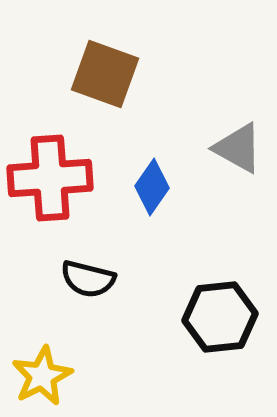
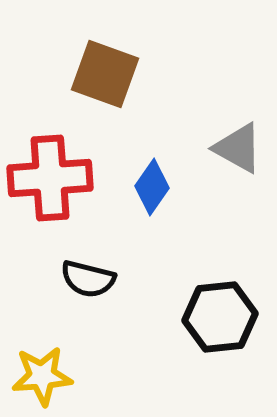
yellow star: rotated 22 degrees clockwise
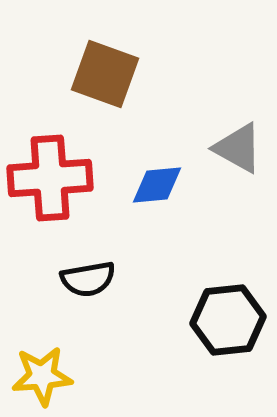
blue diamond: moved 5 px right, 2 px up; rotated 50 degrees clockwise
black semicircle: rotated 24 degrees counterclockwise
black hexagon: moved 8 px right, 3 px down
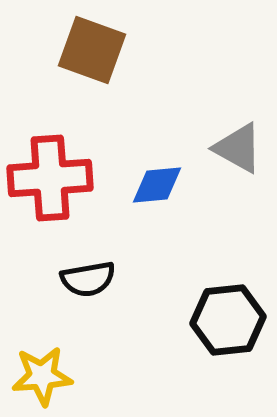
brown square: moved 13 px left, 24 px up
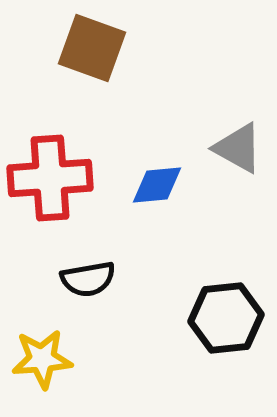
brown square: moved 2 px up
black hexagon: moved 2 px left, 2 px up
yellow star: moved 17 px up
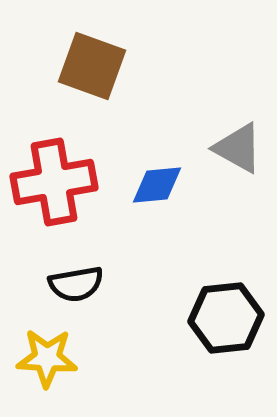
brown square: moved 18 px down
red cross: moved 4 px right, 4 px down; rotated 6 degrees counterclockwise
black semicircle: moved 12 px left, 5 px down
yellow star: moved 5 px right, 1 px up; rotated 8 degrees clockwise
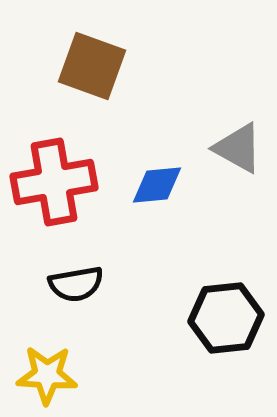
yellow star: moved 17 px down
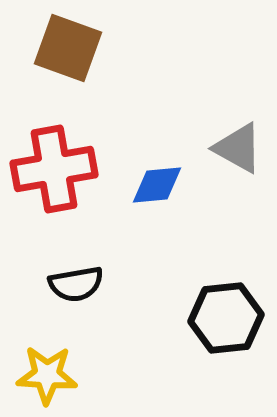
brown square: moved 24 px left, 18 px up
red cross: moved 13 px up
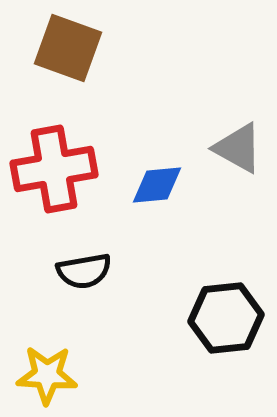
black semicircle: moved 8 px right, 13 px up
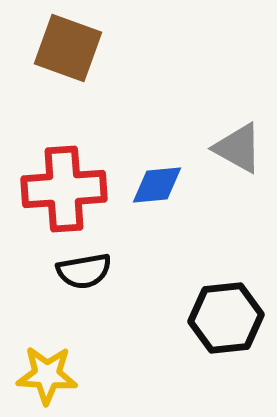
red cross: moved 10 px right, 20 px down; rotated 6 degrees clockwise
